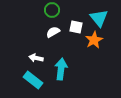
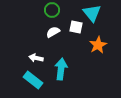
cyan triangle: moved 7 px left, 5 px up
orange star: moved 4 px right, 5 px down
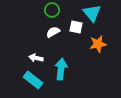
orange star: moved 1 px up; rotated 18 degrees clockwise
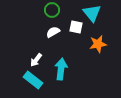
white arrow: moved 2 px down; rotated 64 degrees counterclockwise
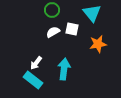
white square: moved 4 px left, 2 px down
white arrow: moved 3 px down
cyan arrow: moved 3 px right
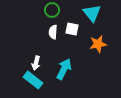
white semicircle: rotated 56 degrees counterclockwise
white arrow: rotated 24 degrees counterclockwise
cyan arrow: rotated 20 degrees clockwise
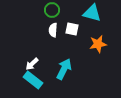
cyan triangle: rotated 36 degrees counterclockwise
white semicircle: moved 2 px up
white arrow: moved 4 px left, 1 px down; rotated 32 degrees clockwise
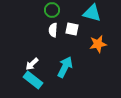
cyan arrow: moved 1 px right, 2 px up
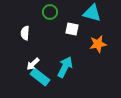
green circle: moved 2 px left, 2 px down
white semicircle: moved 28 px left, 3 px down
white arrow: moved 1 px right
cyan rectangle: moved 7 px right, 3 px up
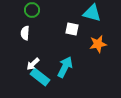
green circle: moved 18 px left, 2 px up
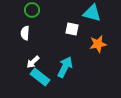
white arrow: moved 2 px up
